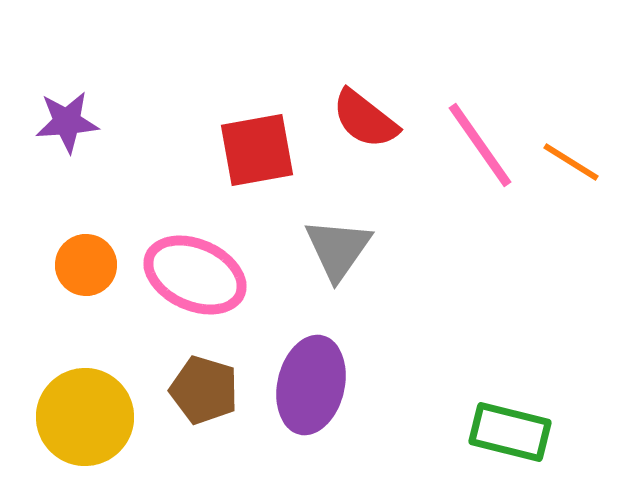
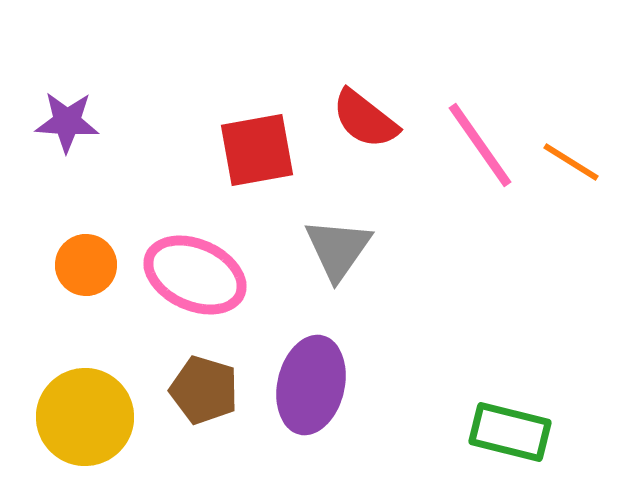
purple star: rotated 8 degrees clockwise
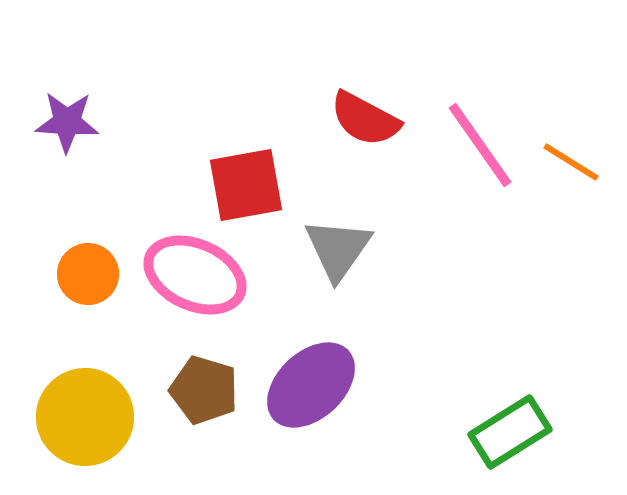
red semicircle: rotated 10 degrees counterclockwise
red square: moved 11 px left, 35 px down
orange circle: moved 2 px right, 9 px down
purple ellipse: rotated 34 degrees clockwise
green rectangle: rotated 46 degrees counterclockwise
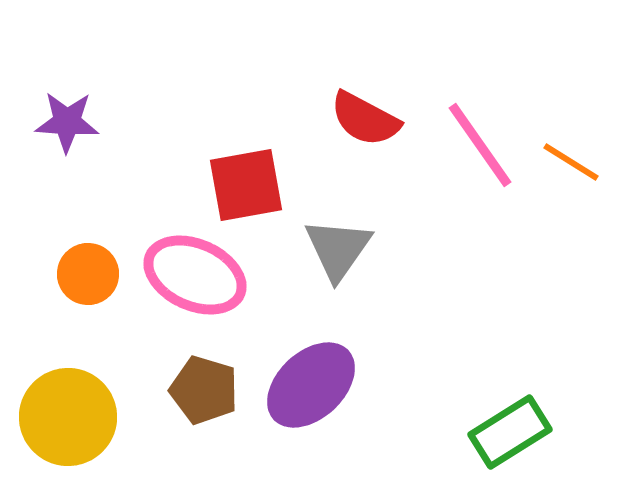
yellow circle: moved 17 px left
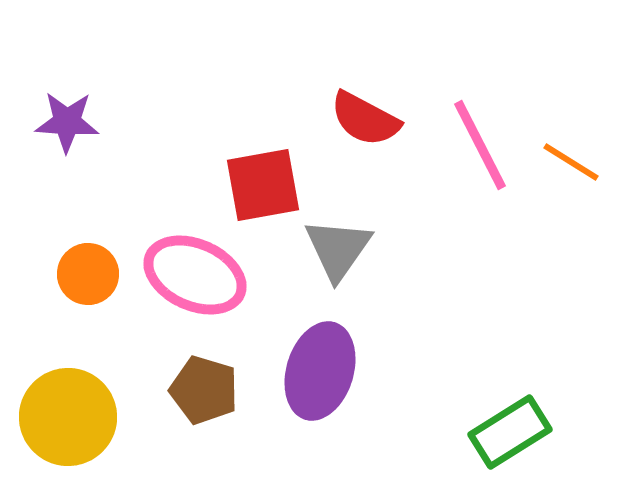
pink line: rotated 8 degrees clockwise
red square: moved 17 px right
purple ellipse: moved 9 px right, 14 px up; rotated 30 degrees counterclockwise
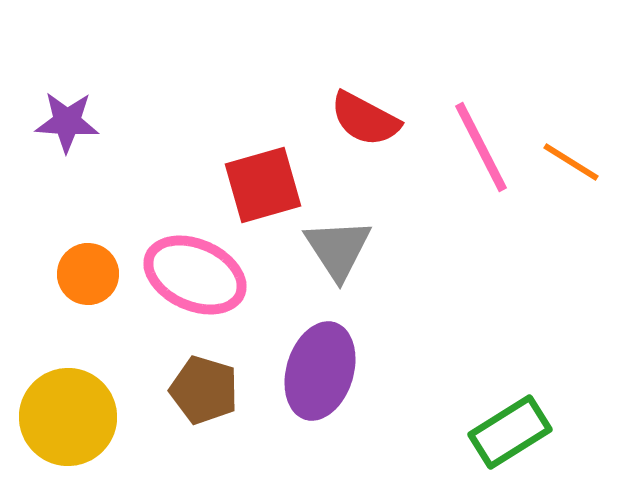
pink line: moved 1 px right, 2 px down
red square: rotated 6 degrees counterclockwise
gray triangle: rotated 8 degrees counterclockwise
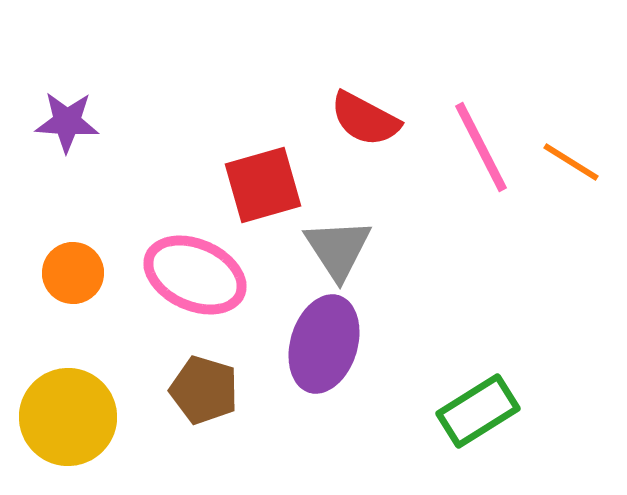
orange circle: moved 15 px left, 1 px up
purple ellipse: moved 4 px right, 27 px up
green rectangle: moved 32 px left, 21 px up
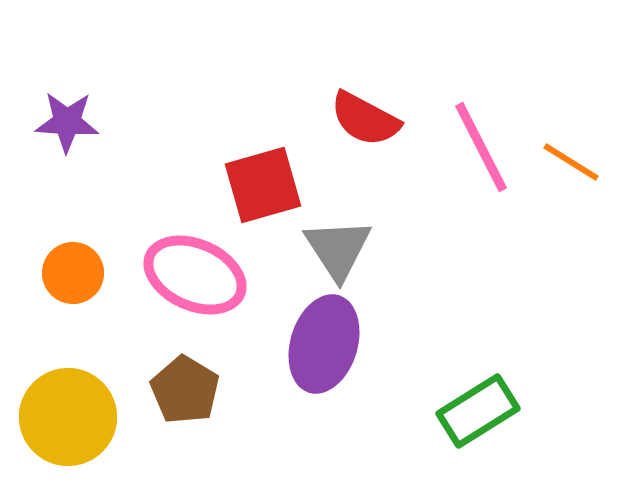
brown pentagon: moved 19 px left; rotated 14 degrees clockwise
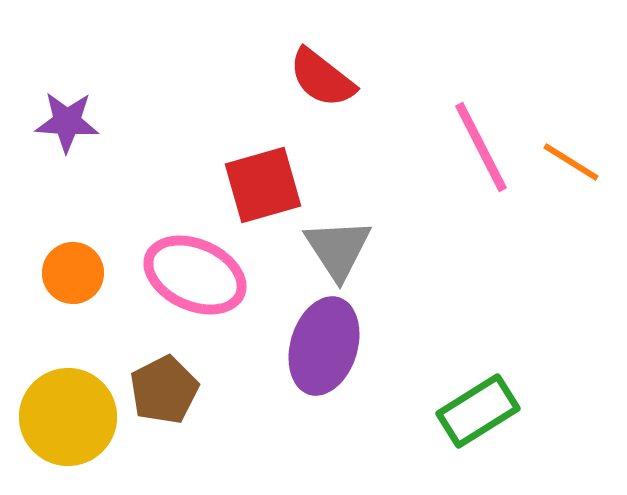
red semicircle: moved 43 px left, 41 px up; rotated 10 degrees clockwise
purple ellipse: moved 2 px down
brown pentagon: moved 21 px left; rotated 14 degrees clockwise
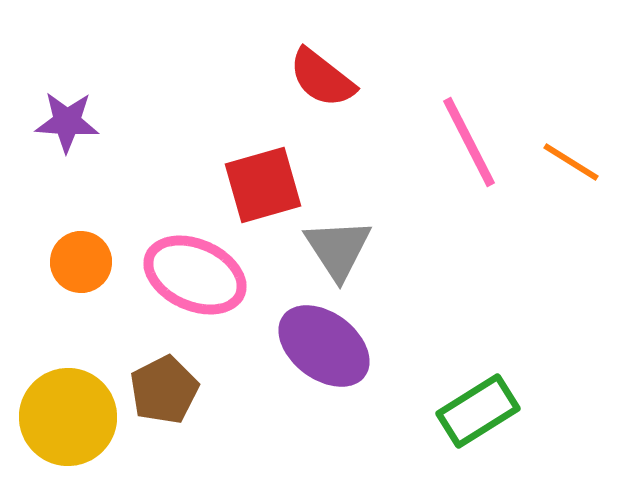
pink line: moved 12 px left, 5 px up
orange circle: moved 8 px right, 11 px up
purple ellipse: rotated 70 degrees counterclockwise
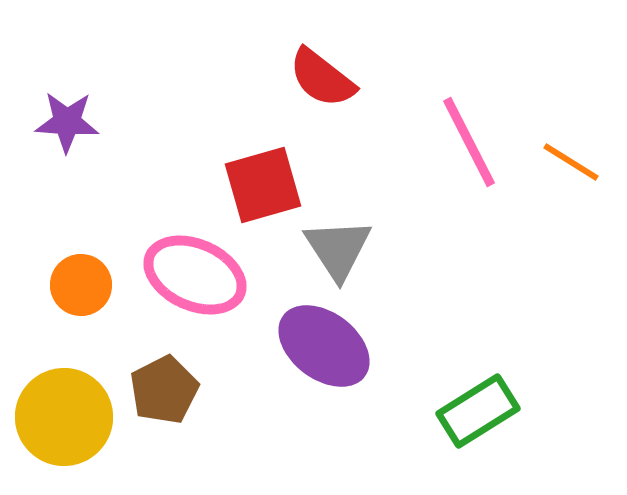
orange circle: moved 23 px down
yellow circle: moved 4 px left
